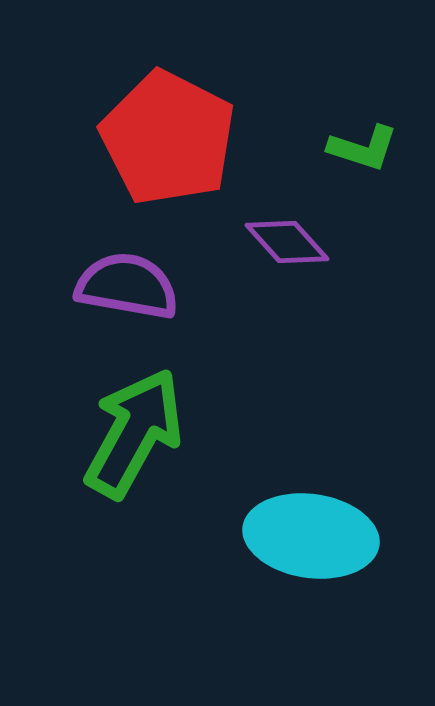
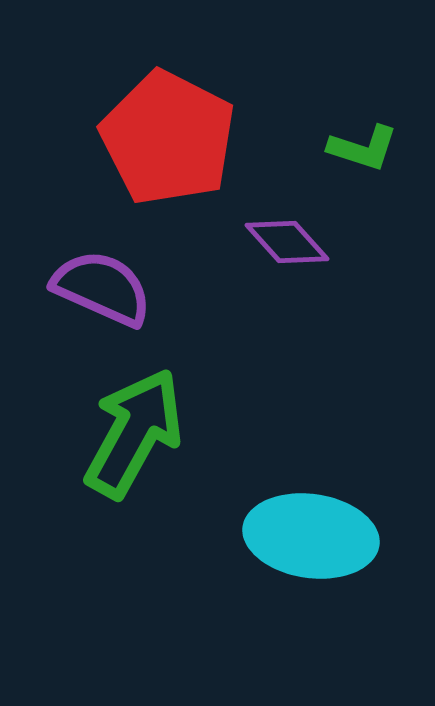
purple semicircle: moved 25 px left, 2 px down; rotated 14 degrees clockwise
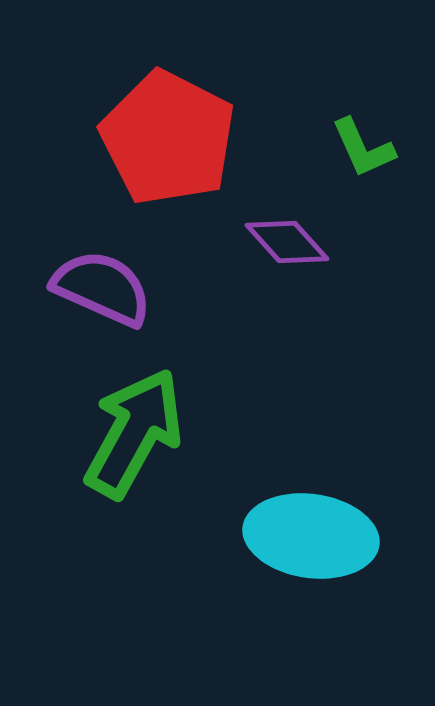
green L-shape: rotated 48 degrees clockwise
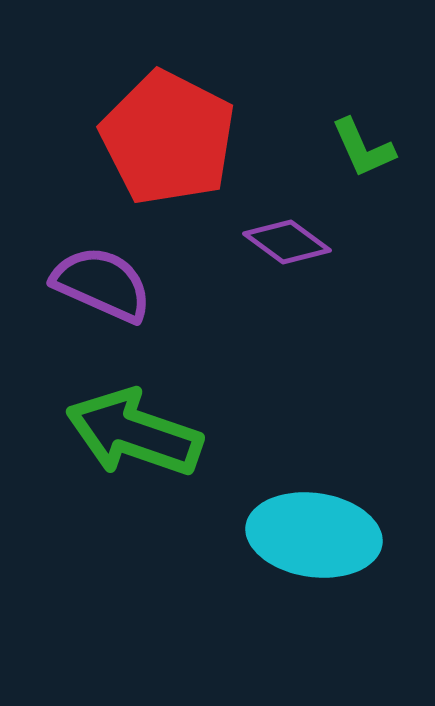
purple diamond: rotated 12 degrees counterclockwise
purple semicircle: moved 4 px up
green arrow: rotated 100 degrees counterclockwise
cyan ellipse: moved 3 px right, 1 px up
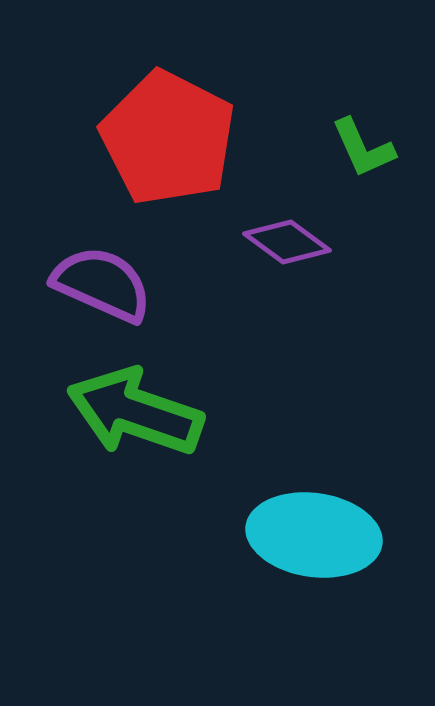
green arrow: moved 1 px right, 21 px up
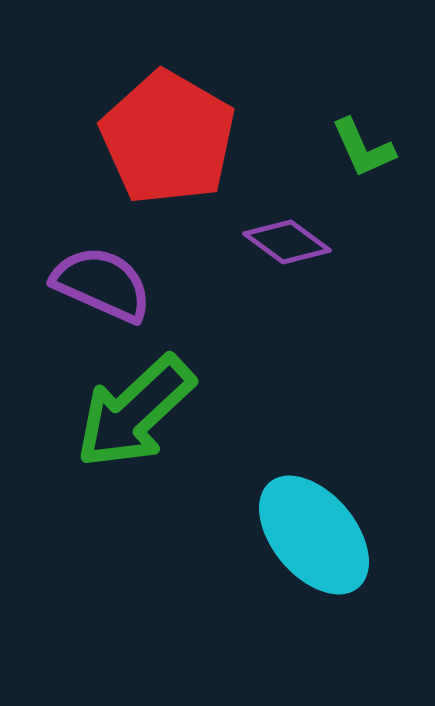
red pentagon: rotated 3 degrees clockwise
green arrow: rotated 62 degrees counterclockwise
cyan ellipse: rotated 42 degrees clockwise
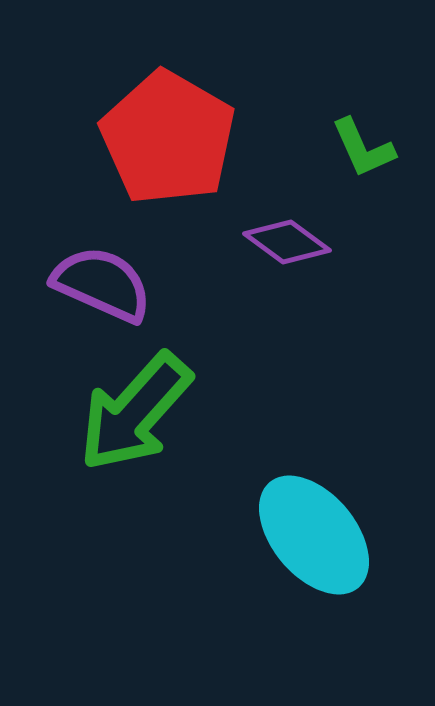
green arrow: rotated 5 degrees counterclockwise
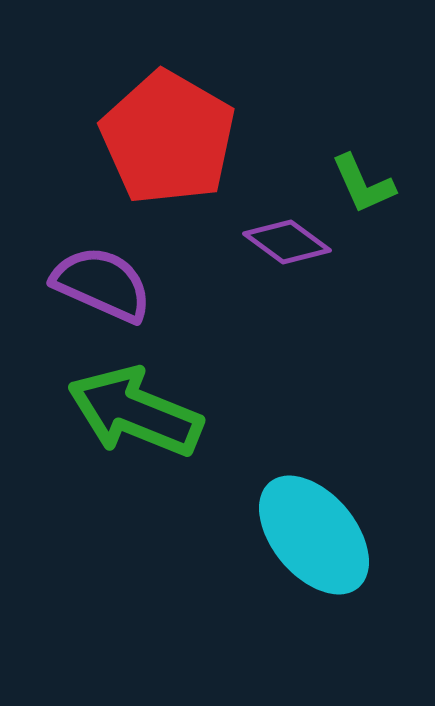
green L-shape: moved 36 px down
green arrow: rotated 70 degrees clockwise
